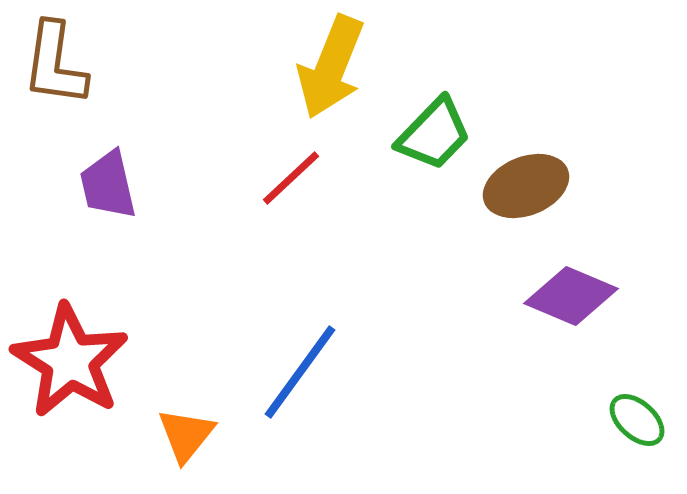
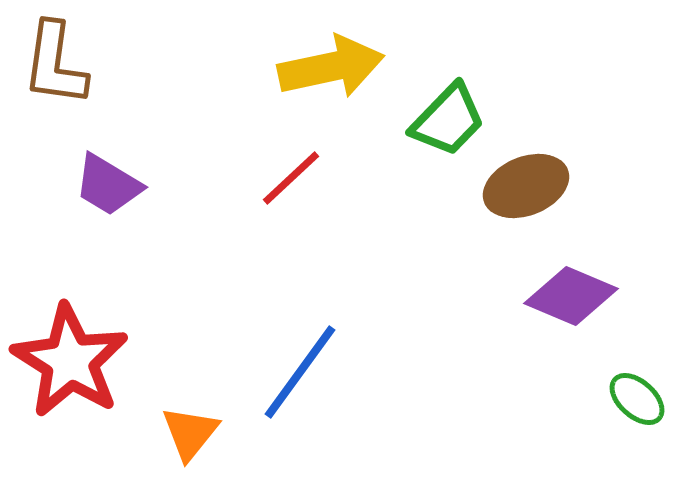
yellow arrow: rotated 124 degrees counterclockwise
green trapezoid: moved 14 px right, 14 px up
purple trapezoid: rotated 46 degrees counterclockwise
green ellipse: moved 21 px up
orange triangle: moved 4 px right, 2 px up
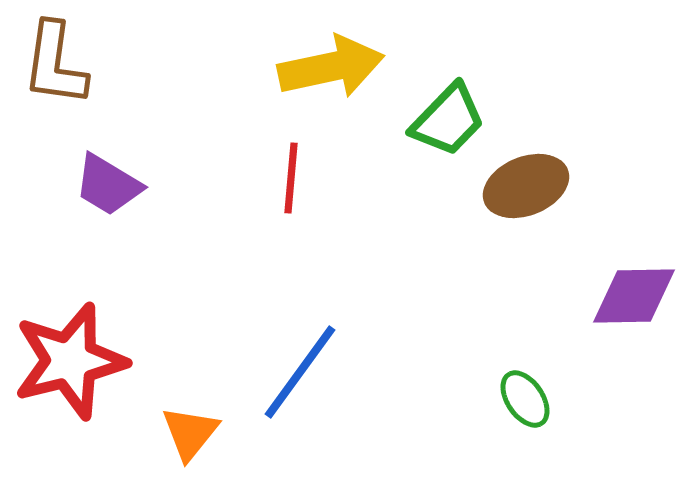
red line: rotated 42 degrees counterclockwise
purple diamond: moved 63 px right; rotated 24 degrees counterclockwise
red star: rotated 26 degrees clockwise
green ellipse: moved 112 px left; rotated 14 degrees clockwise
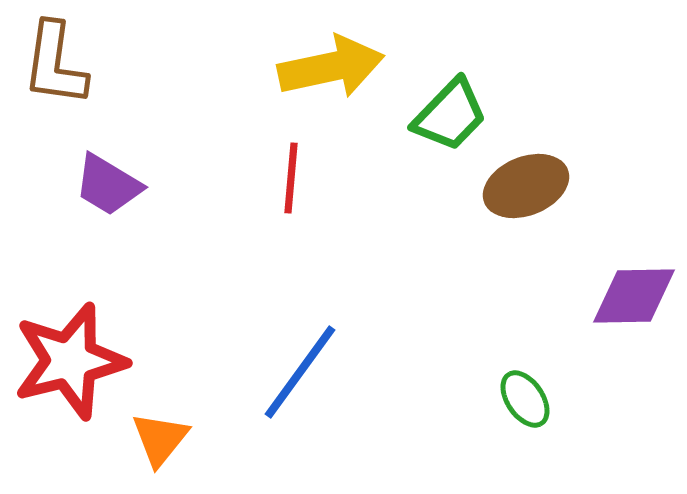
green trapezoid: moved 2 px right, 5 px up
orange triangle: moved 30 px left, 6 px down
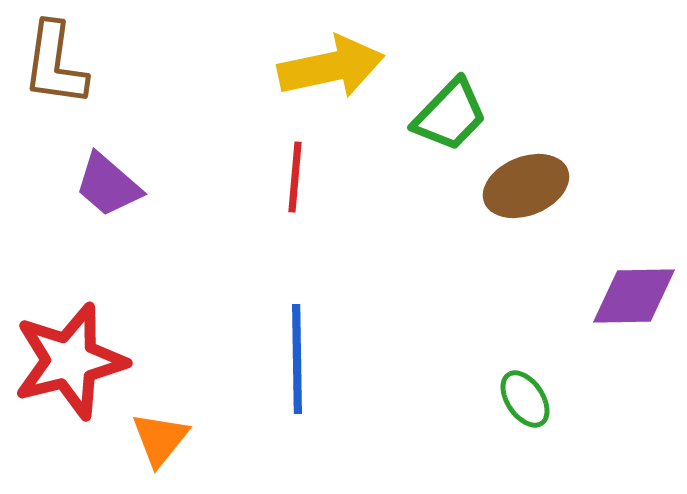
red line: moved 4 px right, 1 px up
purple trapezoid: rotated 10 degrees clockwise
blue line: moved 3 px left, 13 px up; rotated 37 degrees counterclockwise
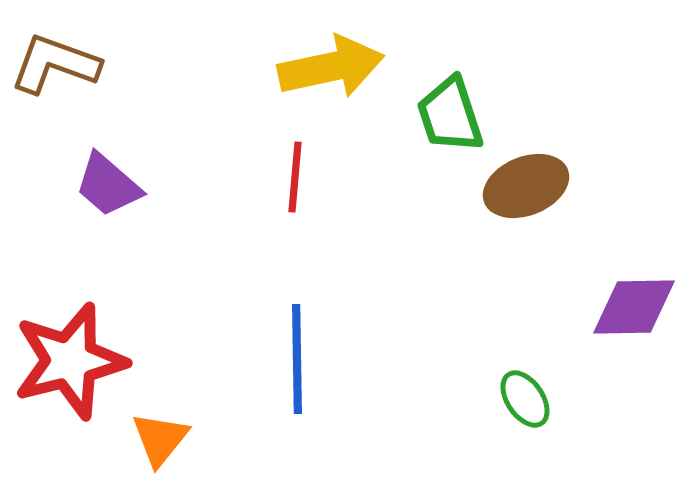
brown L-shape: rotated 102 degrees clockwise
green trapezoid: rotated 118 degrees clockwise
purple diamond: moved 11 px down
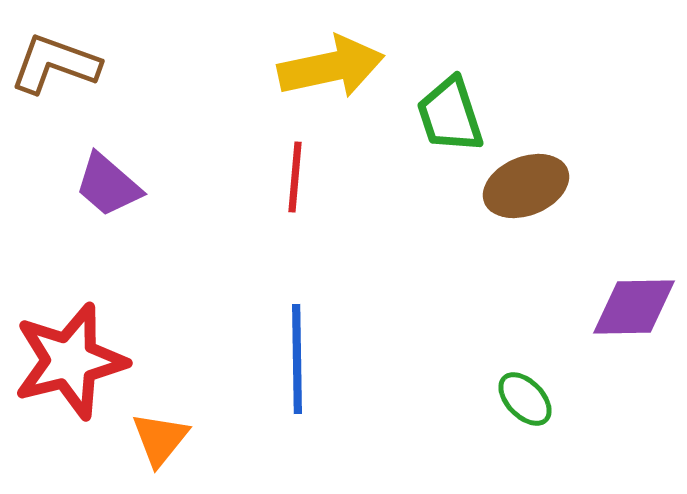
green ellipse: rotated 10 degrees counterclockwise
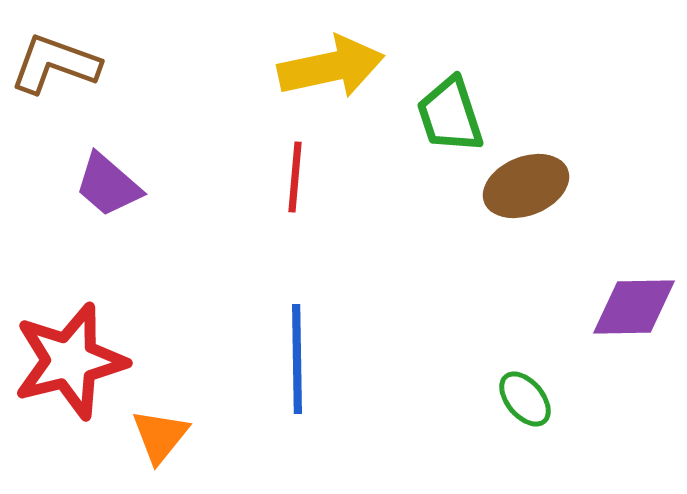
green ellipse: rotated 4 degrees clockwise
orange triangle: moved 3 px up
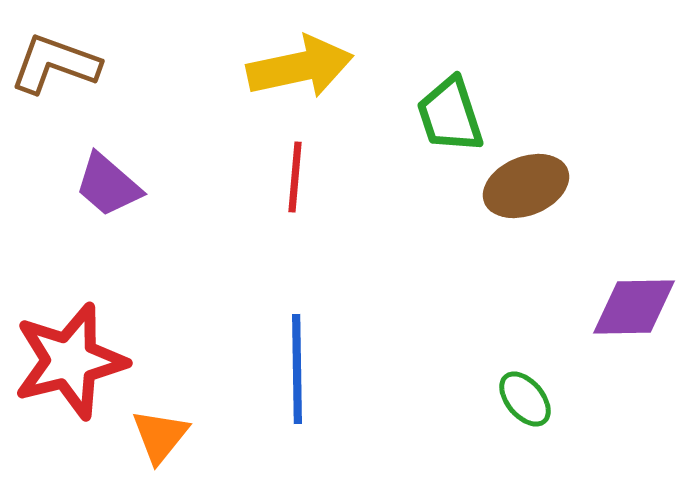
yellow arrow: moved 31 px left
blue line: moved 10 px down
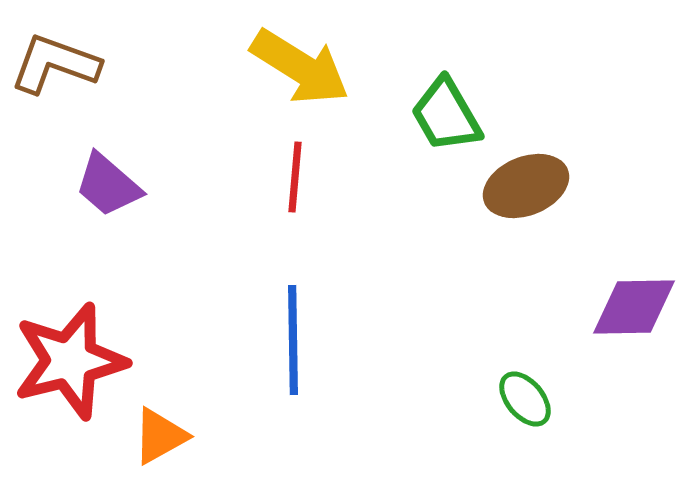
yellow arrow: rotated 44 degrees clockwise
green trapezoid: moved 4 px left; rotated 12 degrees counterclockwise
blue line: moved 4 px left, 29 px up
orange triangle: rotated 22 degrees clockwise
